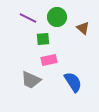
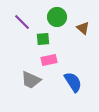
purple line: moved 6 px left, 4 px down; rotated 18 degrees clockwise
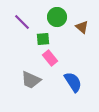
brown triangle: moved 1 px left, 1 px up
pink rectangle: moved 1 px right, 2 px up; rotated 63 degrees clockwise
